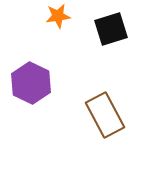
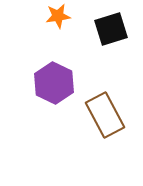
purple hexagon: moved 23 px right
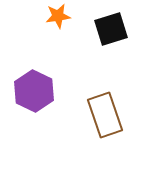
purple hexagon: moved 20 px left, 8 px down
brown rectangle: rotated 9 degrees clockwise
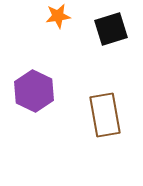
brown rectangle: rotated 9 degrees clockwise
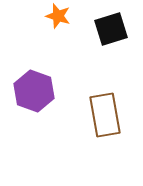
orange star: rotated 25 degrees clockwise
purple hexagon: rotated 6 degrees counterclockwise
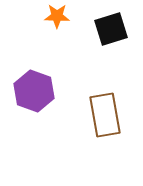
orange star: moved 1 px left; rotated 15 degrees counterclockwise
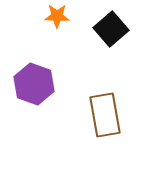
black square: rotated 24 degrees counterclockwise
purple hexagon: moved 7 px up
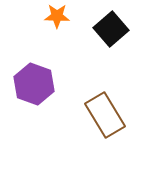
brown rectangle: rotated 21 degrees counterclockwise
